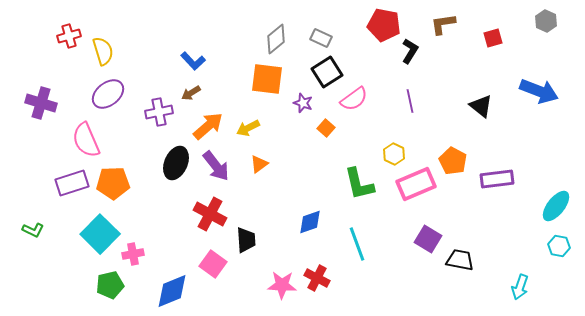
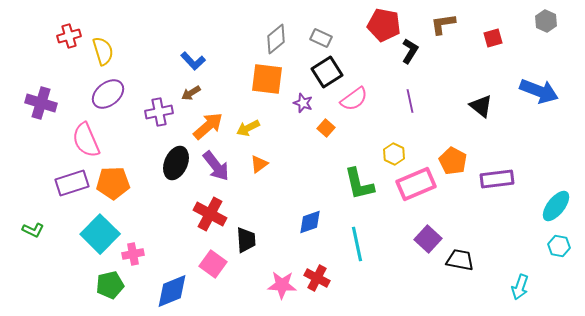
purple square at (428, 239): rotated 12 degrees clockwise
cyan line at (357, 244): rotated 8 degrees clockwise
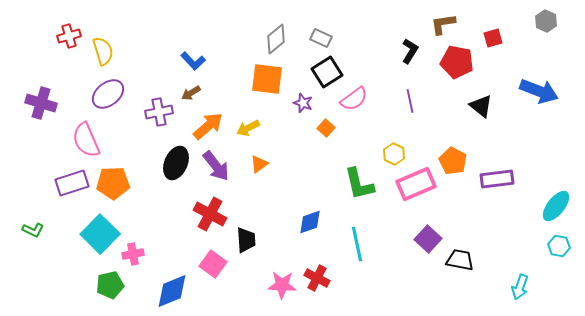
red pentagon at (384, 25): moved 73 px right, 37 px down
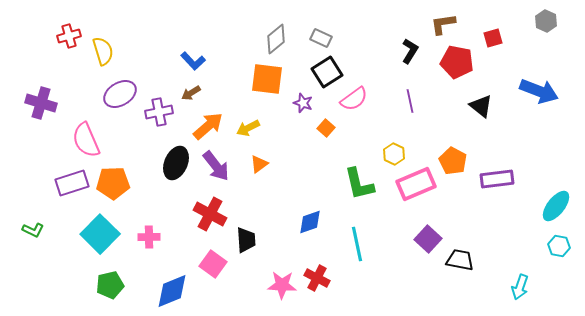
purple ellipse at (108, 94): moved 12 px right; rotated 8 degrees clockwise
pink cross at (133, 254): moved 16 px right, 17 px up; rotated 10 degrees clockwise
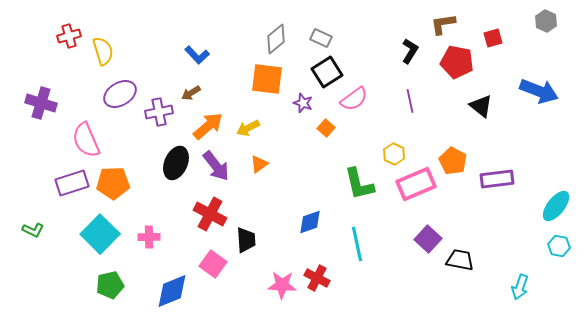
blue L-shape at (193, 61): moved 4 px right, 6 px up
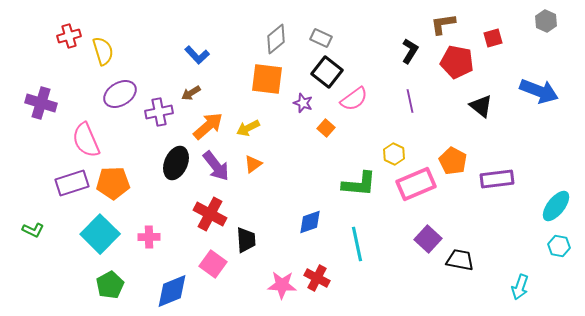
black square at (327, 72): rotated 20 degrees counterclockwise
orange triangle at (259, 164): moved 6 px left
green L-shape at (359, 184): rotated 72 degrees counterclockwise
green pentagon at (110, 285): rotated 16 degrees counterclockwise
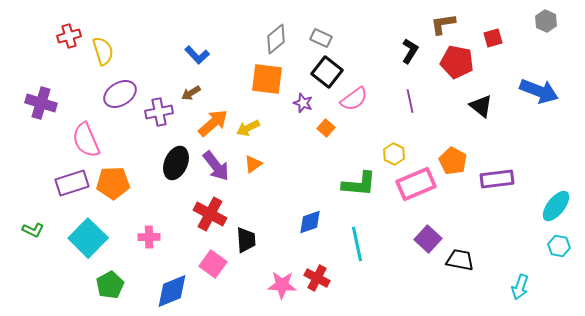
orange arrow at (208, 126): moved 5 px right, 3 px up
cyan square at (100, 234): moved 12 px left, 4 px down
